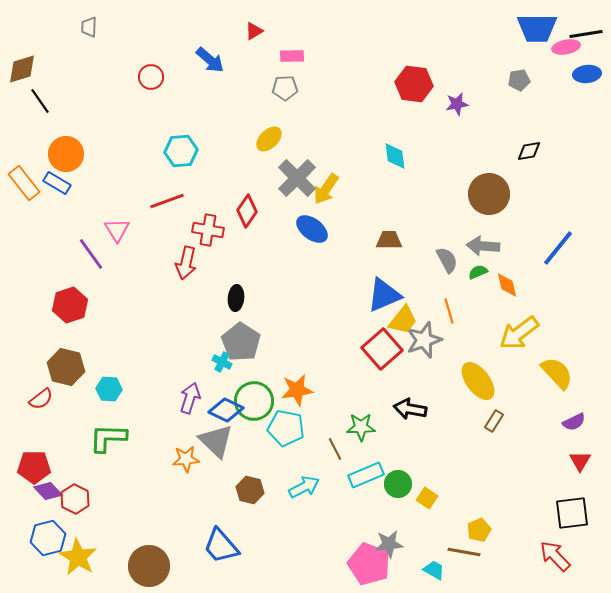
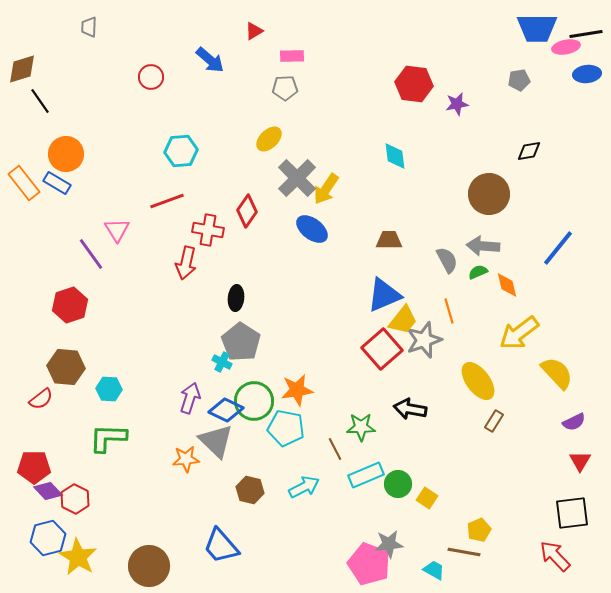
brown hexagon at (66, 367): rotated 9 degrees counterclockwise
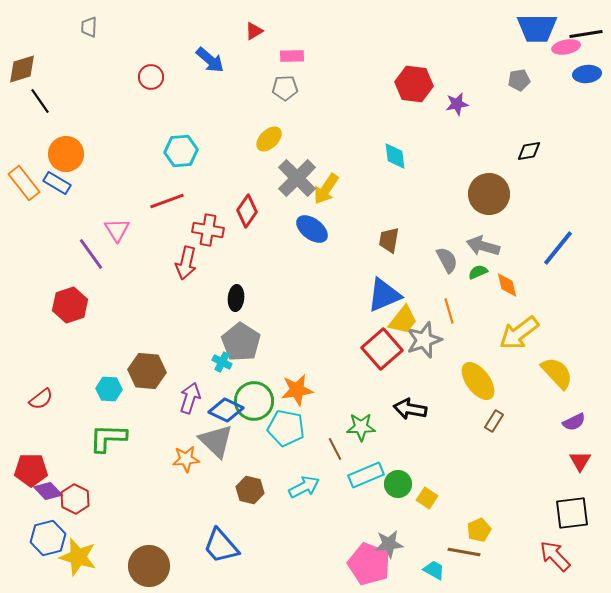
brown trapezoid at (389, 240): rotated 80 degrees counterclockwise
gray arrow at (483, 246): rotated 12 degrees clockwise
brown hexagon at (66, 367): moved 81 px right, 4 px down
red pentagon at (34, 467): moved 3 px left, 3 px down
yellow star at (78, 557): rotated 15 degrees counterclockwise
